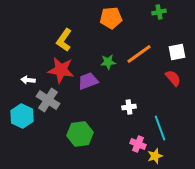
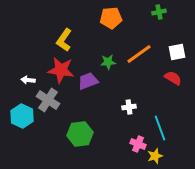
red semicircle: rotated 18 degrees counterclockwise
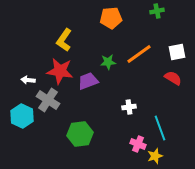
green cross: moved 2 px left, 1 px up
red star: moved 1 px left, 1 px down
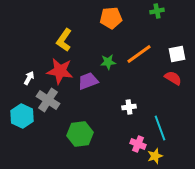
white square: moved 2 px down
white arrow: moved 1 px right, 2 px up; rotated 112 degrees clockwise
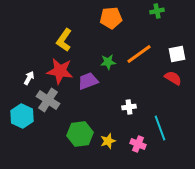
yellow star: moved 47 px left, 15 px up
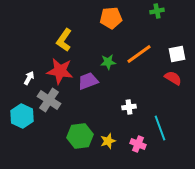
gray cross: moved 1 px right
green hexagon: moved 2 px down
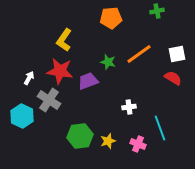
green star: rotated 21 degrees clockwise
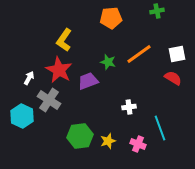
red star: moved 1 px left, 1 px up; rotated 20 degrees clockwise
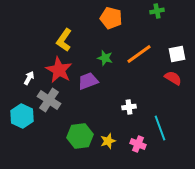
orange pentagon: rotated 20 degrees clockwise
green star: moved 3 px left, 4 px up
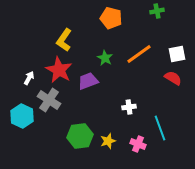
green star: rotated 14 degrees clockwise
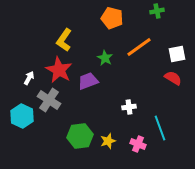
orange pentagon: moved 1 px right
orange line: moved 7 px up
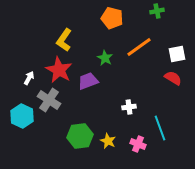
yellow star: rotated 28 degrees counterclockwise
